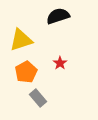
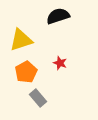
red star: rotated 16 degrees counterclockwise
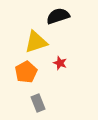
yellow triangle: moved 15 px right, 2 px down
gray rectangle: moved 5 px down; rotated 18 degrees clockwise
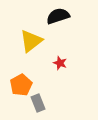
yellow triangle: moved 5 px left, 1 px up; rotated 20 degrees counterclockwise
orange pentagon: moved 5 px left, 13 px down
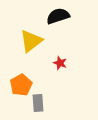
gray rectangle: rotated 18 degrees clockwise
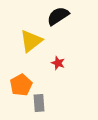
black semicircle: rotated 15 degrees counterclockwise
red star: moved 2 px left
gray rectangle: moved 1 px right
